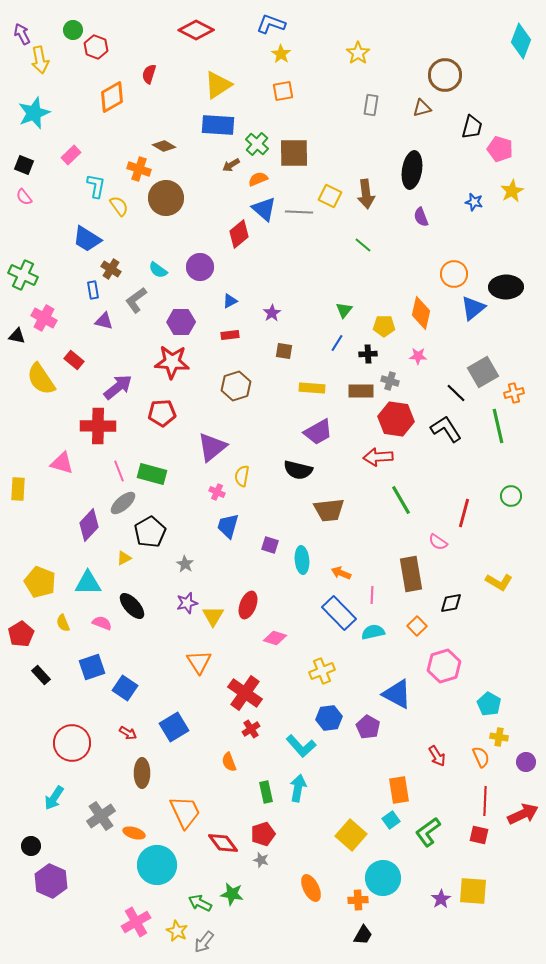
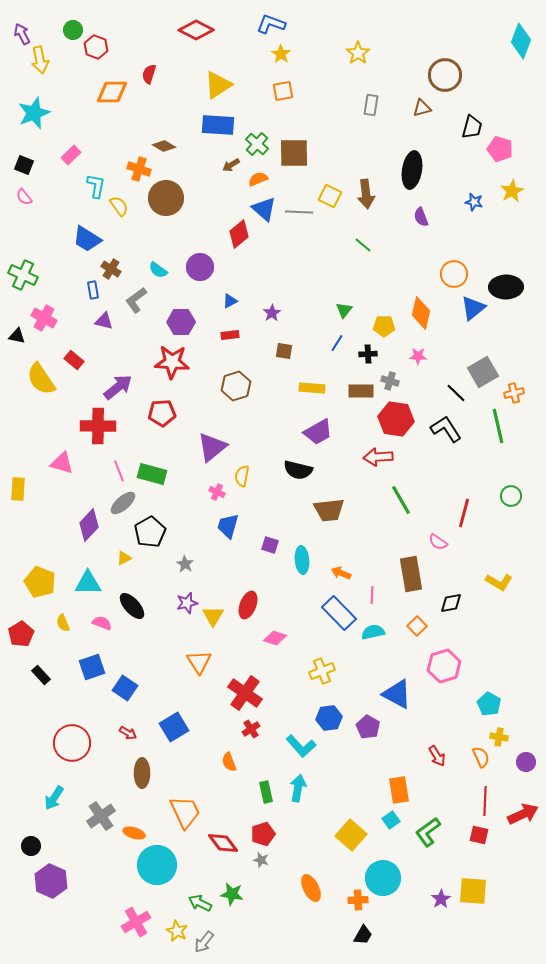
orange diamond at (112, 97): moved 5 px up; rotated 28 degrees clockwise
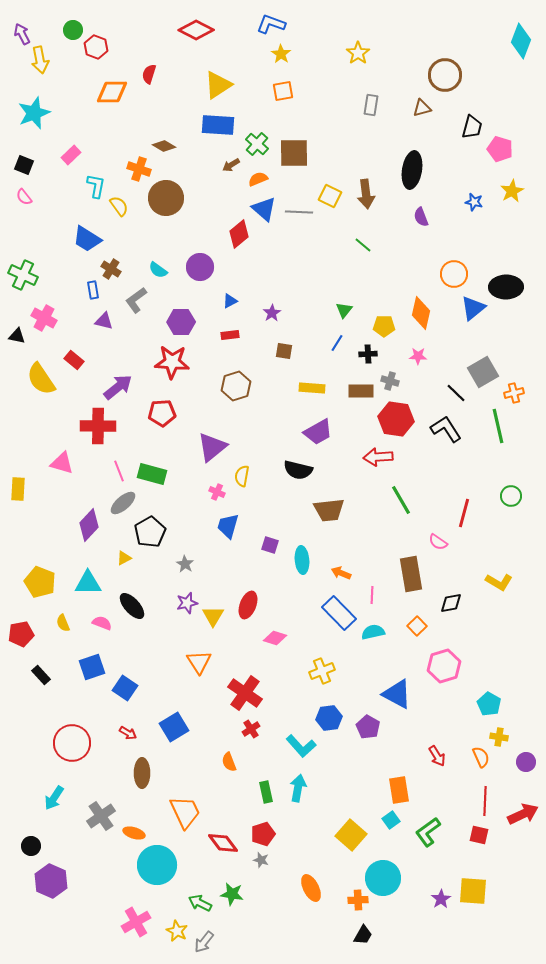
red pentagon at (21, 634): rotated 20 degrees clockwise
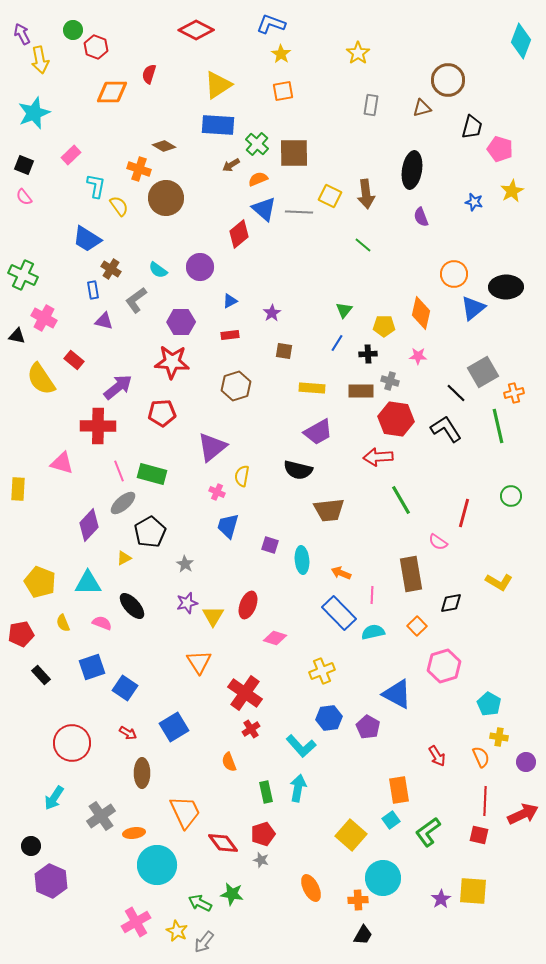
brown circle at (445, 75): moved 3 px right, 5 px down
orange ellipse at (134, 833): rotated 25 degrees counterclockwise
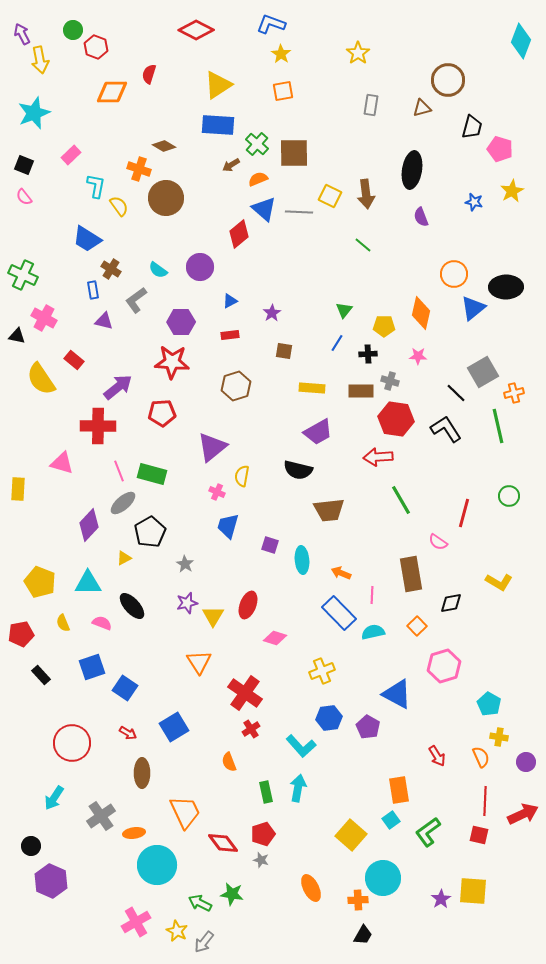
green circle at (511, 496): moved 2 px left
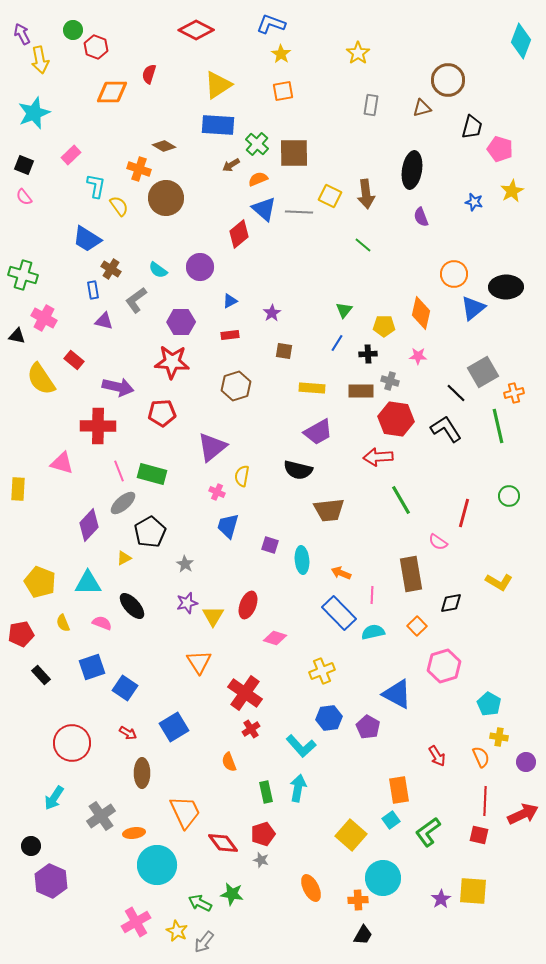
green cross at (23, 275): rotated 8 degrees counterclockwise
purple arrow at (118, 387): rotated 52 degrees clockwise
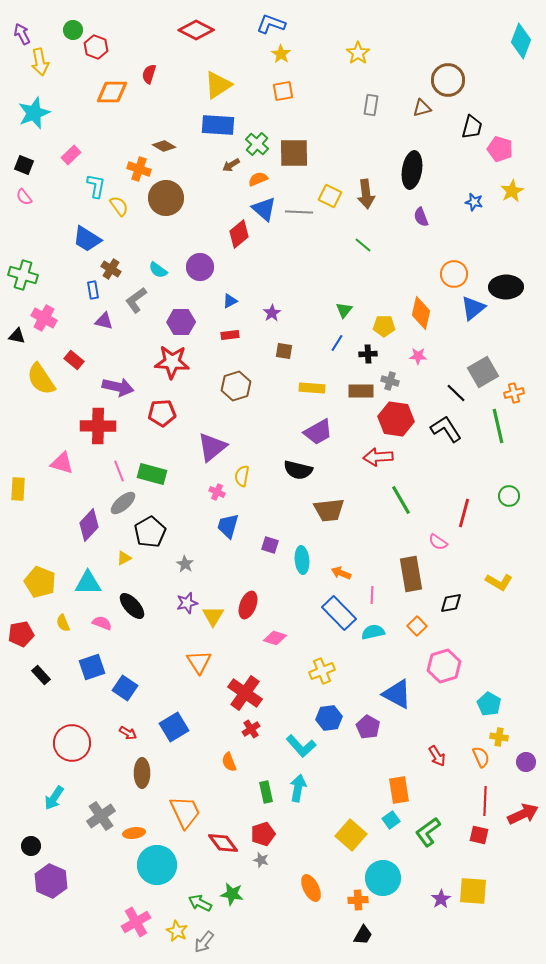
yellow arrow at (40, 60): moved 2 px down
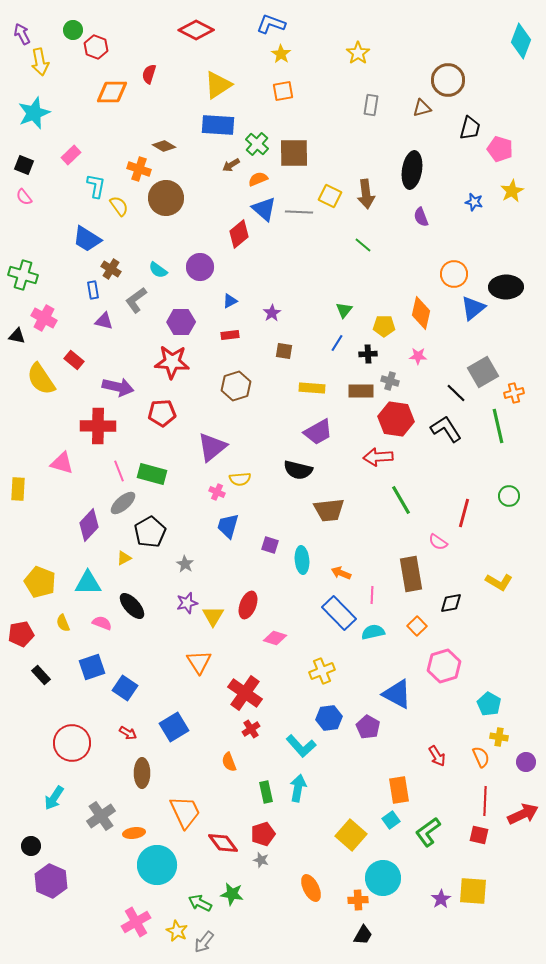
black trapezoid at (472, 127): moved 2 px left, 1 px down
yellow semicircle at (242, 476): moved 2 px left, 3 px down; rotated 105 degrees counterclockwise
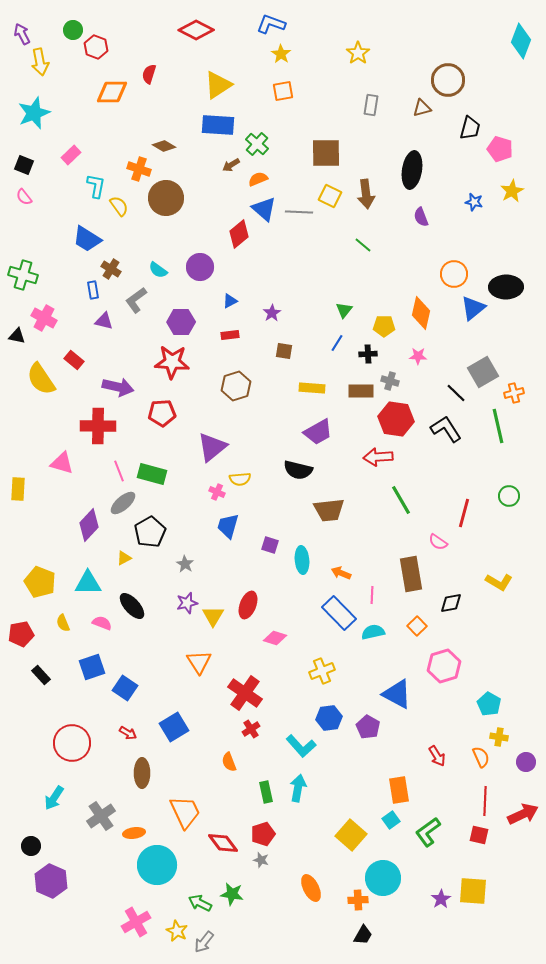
brown square at (294, 153): moved 32 px right
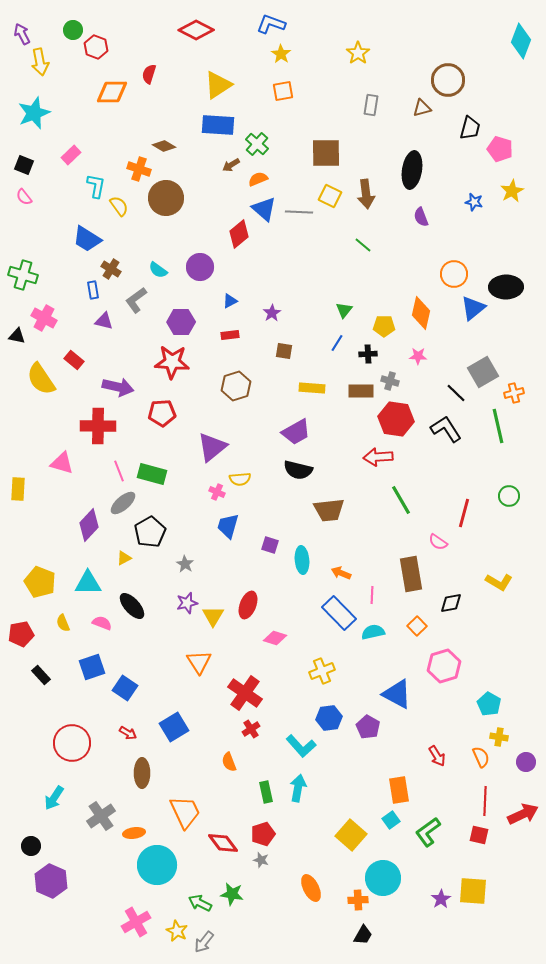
purple trapezoid at (318, 432): moved 22 px left
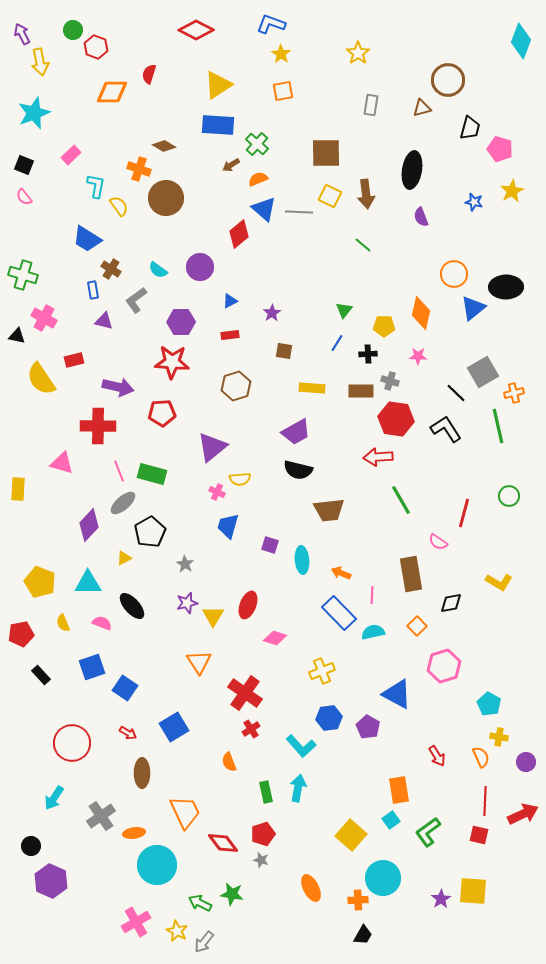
red rectangle at (74, 360): rotated 54 degrees counterclockwise
